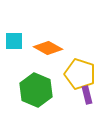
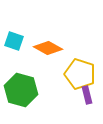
cyan square: rotated 18 degrees clockwise
green hexagon: moved 15 px left; rotated 8 degrees counterclockwise
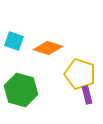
orange diamond: rotated 12 degrees counterclockwise
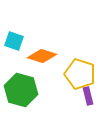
orange diamond: moved 6 px left, 8 px down
purple rectangle: moved 1 px right, 1 px down
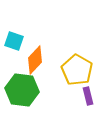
orange diamond: moved 7 px left, 4 px down; rotated 64 degrees counterclockwise
yellow pentagon: moved 3 px left, 4 px up; rotated 12 degrees clockwise
green hexagon: moved 1 px right; rotated 8 degrees counterclockwise
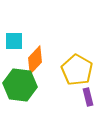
cyan square: rotated 18 degrees counterclockwise
green hexagon: moved 2 px left, 5 px up
purple rectangle: moved 1 px down
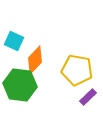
cyan square: rotated 24 degrees clockwise
yellow pentagon: rotated 20 degrees counterclockwise
purple rectangle: rotated 60 degrees clockwise
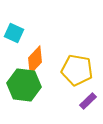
cyan square: moved 8 px up
green hexagon: moved 4 px right
purple rectangle: moved 4 px down
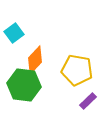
cyan square: rotated 30 degrees clockwise
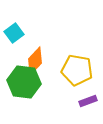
orange diamond: moved 1 px down
green hexagon: moved 3 px up
purple rectangle: rotated 24 degrees clockwise
